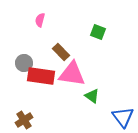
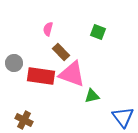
pink semicircle: moved 8 px right, 9 px down
gray circle: moved 10 px left
pink triangle: rotated 12 degrees clockwise
green triangle: rotated 49 degrees counterclockwise
brown cross: rotated 30 degrees counterclockwise
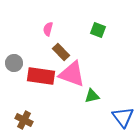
green square: moved 2 px up
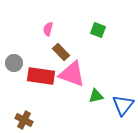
green triangle: moved 4 px right
blue triangle: moved 12 px up; rotated 15 degrees clockwise
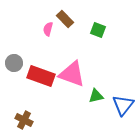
brown rectangle: moved 4 px right, 33 px up
red rectangle: rotated 12 degrees clockwise
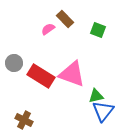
pink semicircle: rotated 40 degrees clockwise
red rectangle: rotated 12 degrees clockwise
blue triangle: moved 20 px left, 6 px down
